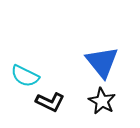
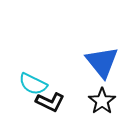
cyan semicircle: moved 8 px right, 8 px down
black star: rotated 8 degrees clockwise
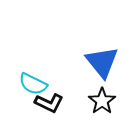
black L-shape: moved 1 px left, 1 px down
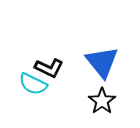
black L-shape: moved 35 px up
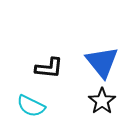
black L-shape: rotated 20 degrees counterclockwise
cyan semicircle: moved 2 px left, 22 px down
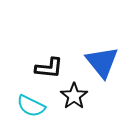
black star: moved 28 px left, 5 px up
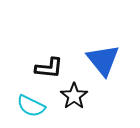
blue triangle: moved 1 px right, 2 px up
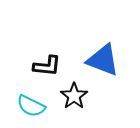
blue triangle: rotated 30 degrees counterclockwise
black L-shape: moved 2 px left, 2 px up
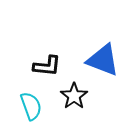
cyan semicircle: rotated 136 degrees counterclockwise
